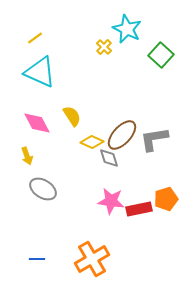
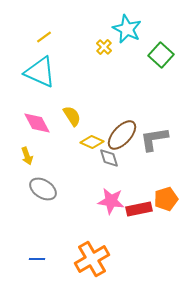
yellow line: moved 9 px right, 1 px up
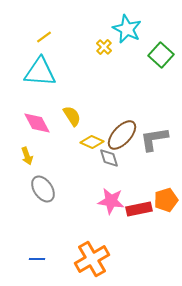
cyan triangle: rotated 20 degrees counterclockwise
gray ellipse: rotated 24 degrees clockwise
orange pentagon: moved 1 px down
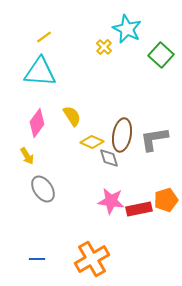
pink diamond: rotated 64 degrees clockwise
brown ellipse: rotated 32 degrees counterclockwise
yellow arrow: rotated 12 degrees counterclockwise
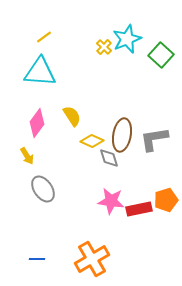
cyan star: moved 10 px down; rotated 24 degrees clockwise
yellow diamond: moved 1 px up
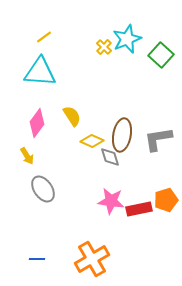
gray L-shape: moved 4 px right
gray diamond: moved 1 px right, 1 px up
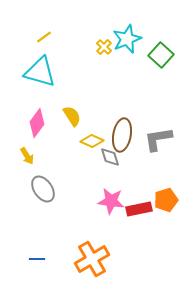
cyan triangle: rotated 12 degrees clockwise
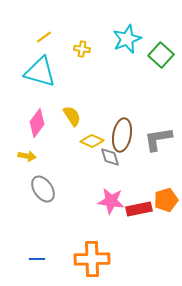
yellow cross: moved 22 px left, 2 px down; rotated 35 degrees counterclockwise
yellow arrow: rotated 48 degrees counterclockwise
orange cross: rotated 28 degrees clockwise
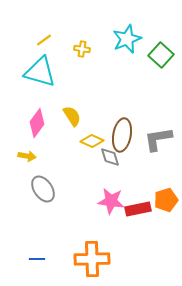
yellow line: moved 3 px down
red rectangle: moved 1 px left
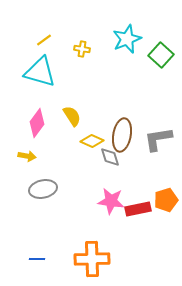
gray ellipse: rotated 68 degrees counterclockwise
